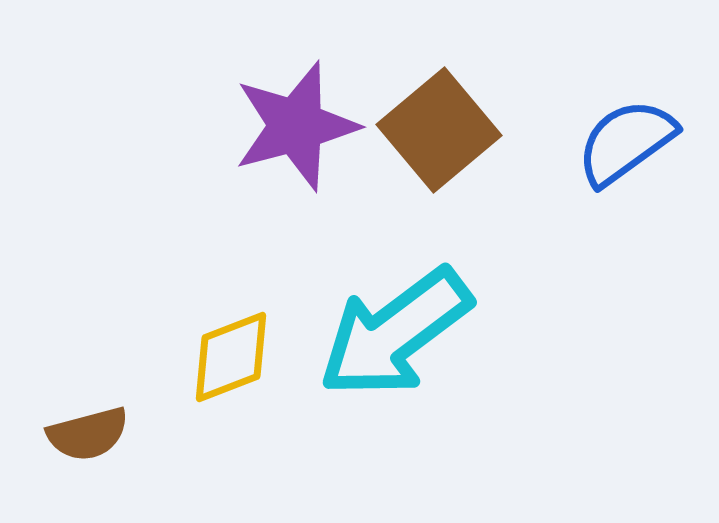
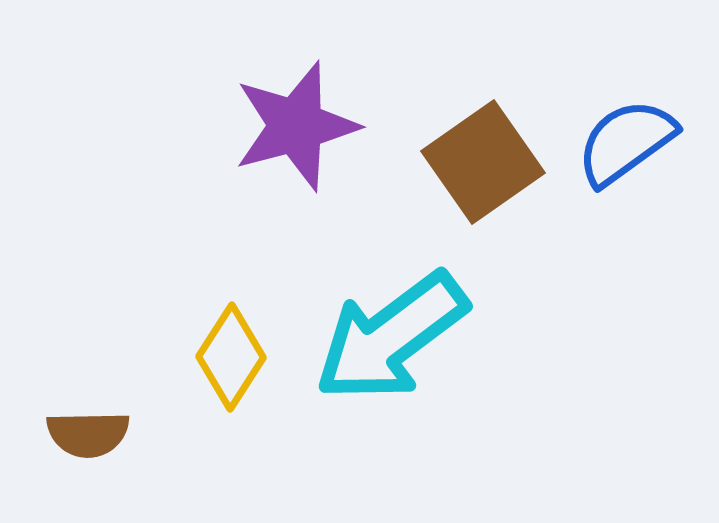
brown square: moved 44 px right, 32 px down; rotated 5 degrees clockwise
cyan arrow: moved 4 px left, 4 px down
yellow diamond: rotated 36 degrees counterclockwise
brown semicircle: rotated 14 degrees clockwise
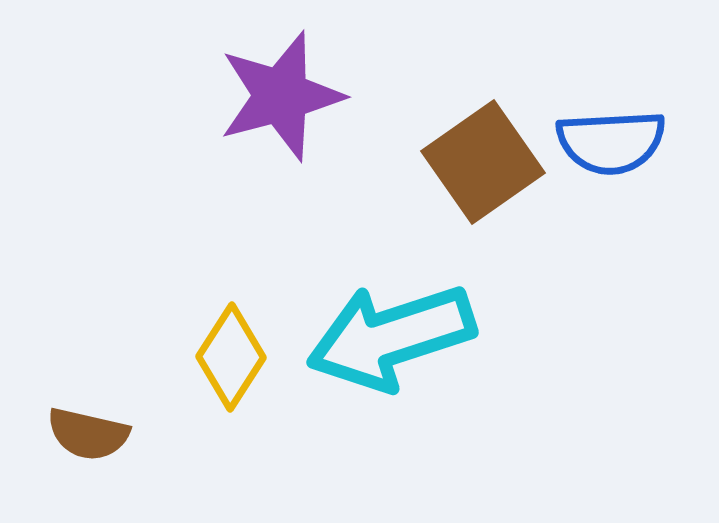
purple star: moved 15 px left, 30 px up
blue semicircle: moved 15 px left; rotated 147 degrees counterclockwise
cyan arrow: rotated 19 degrees clockwise
brown semicircle: rotated 14 degrees clockwise
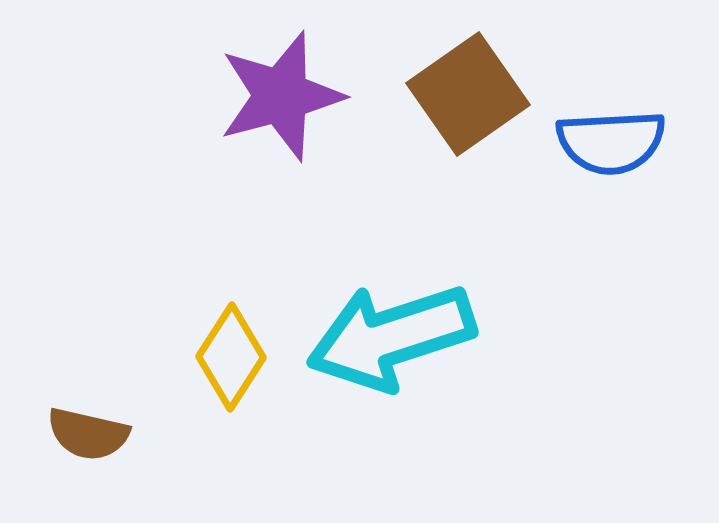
brown square: moved 15 px left, 68 px up
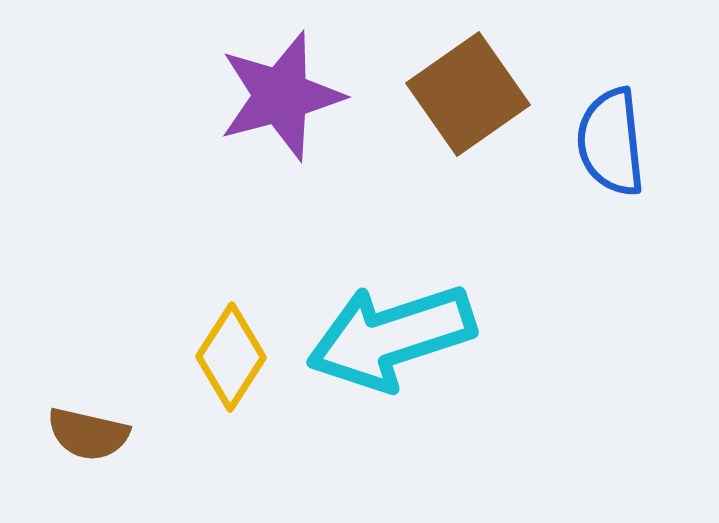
blue semicircle: rotated 87 degrees clockwise
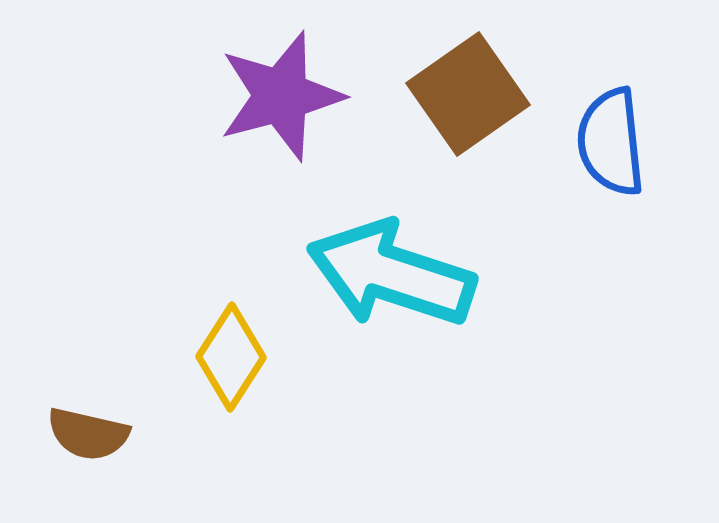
cyan arrow: moved 63 px up; rotated 36 degrees clockwise
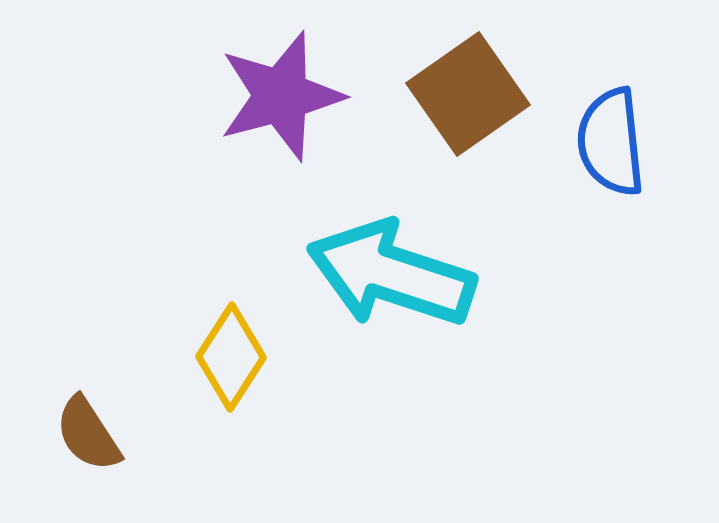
brown semicircle: rotated 44 degrees clockwise
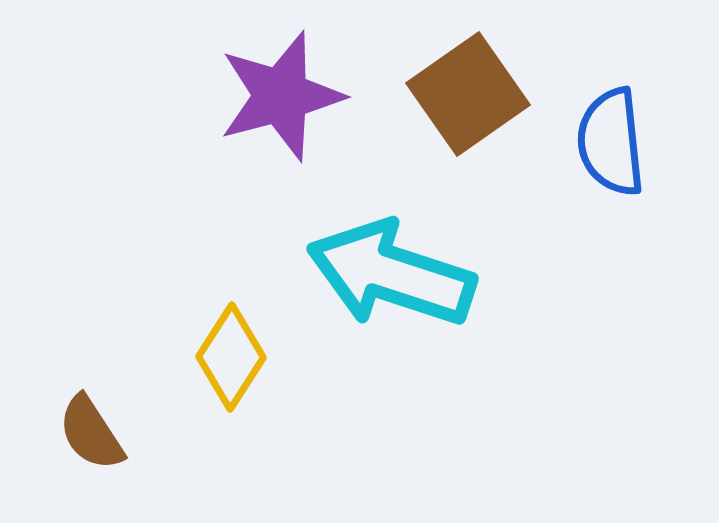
brown semicircle: moved 3 px right, 1 px up
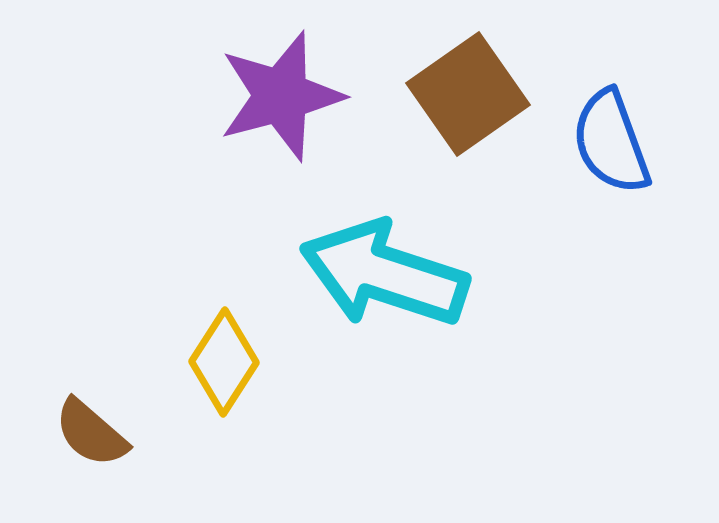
blue semicircle: rotated 14 degrees counterclockwise
cyan arrow: moved 7 px left
yellow diamond: moved 7 px left, 5 px down
brown semicircle: rotated 16 degrees counterclockwise
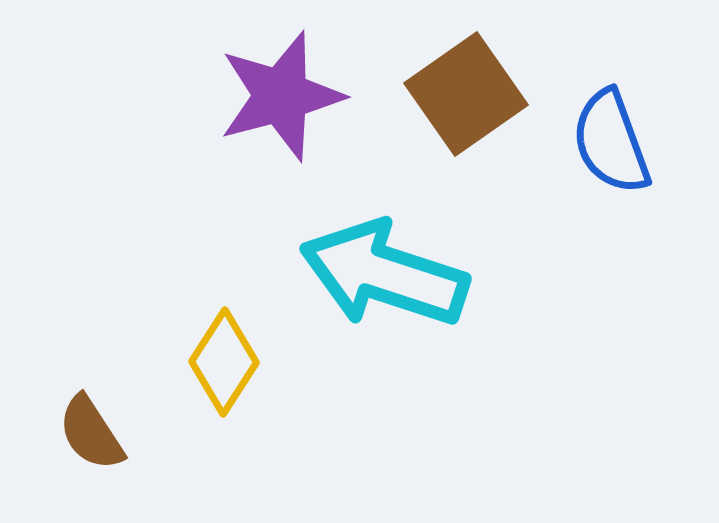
brown square: moved 2 px left
brown semicircle: rotated 16 degrees clockwise
